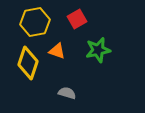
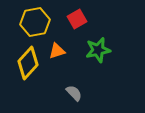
orange triangle: rotated 36 degrees counterclockwise
yellow diamond: rotated 24 degrees clockwise
gray semicircle: moved 7 px right; rotated 30 degrees clockwise
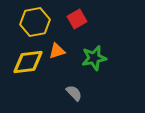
green star: moved 4 px left, 8 px down
yellow diamond: moved 1 px up; rotated 40 degrees clockwise
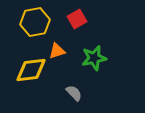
yellow diamond: moved 3 px right, 8 px down
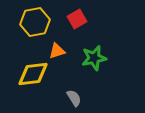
yellow diamond: moved 2 px right, 4 px down
gray semicircle: moved 5 px down; rotated 12 degrees clockwise
